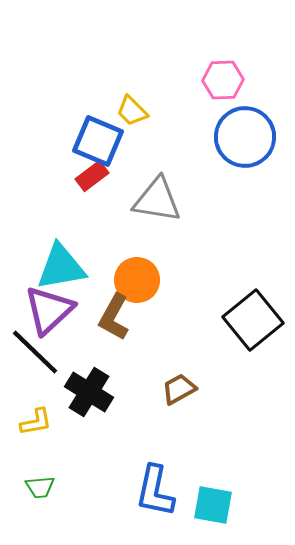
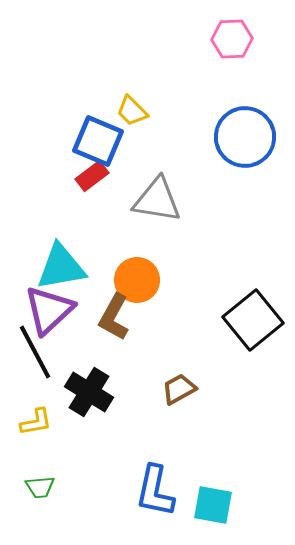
pink hexagon: moved 9 px right, 41 px up
black line: rotated 18 degrees clockwise
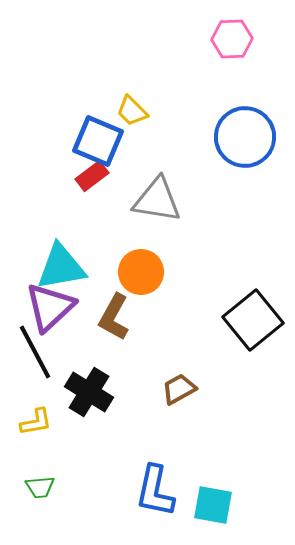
orange circle: moved 4 px right, 8 px up
purple triangle: moved 1 px right, 3 px up
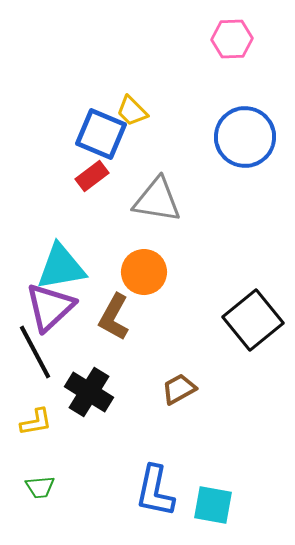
blue square: moved 3 px right, 7 px up
orange circle: moved 3 px right
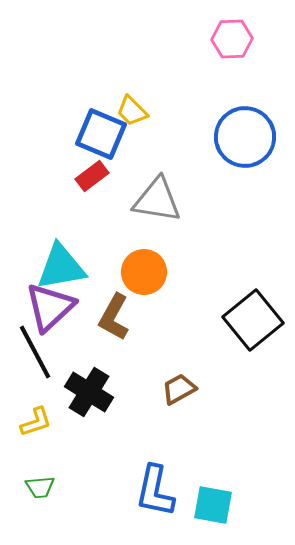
yellow L-shape: rotated 8 degrees counterclockwise
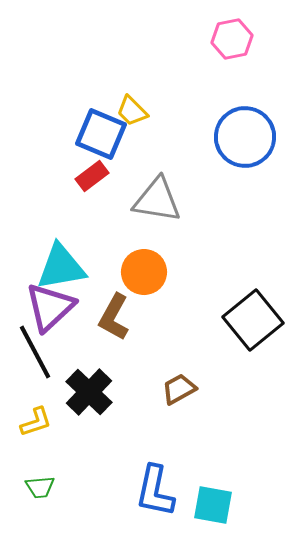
pink hexagon: rotated 9 degrees counterclockwise
black cross: rotated 12 degrees clockwise
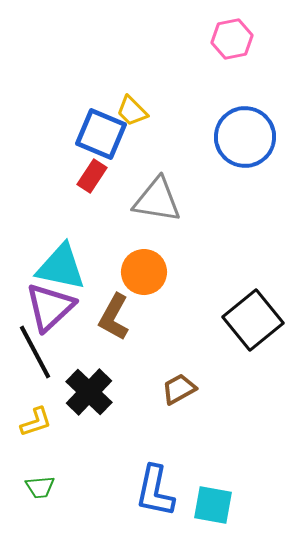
red rectangle: rotated 20 degrees counterclockwise
cyan triangle: rotated 22 degrees clockwise
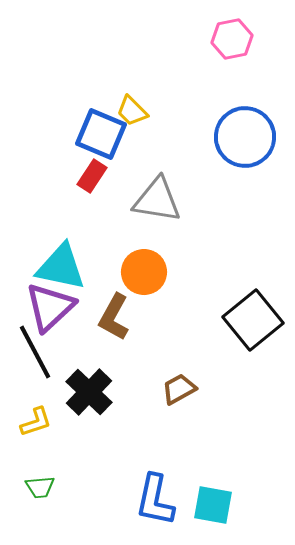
blue L-shape: moved 9 px down
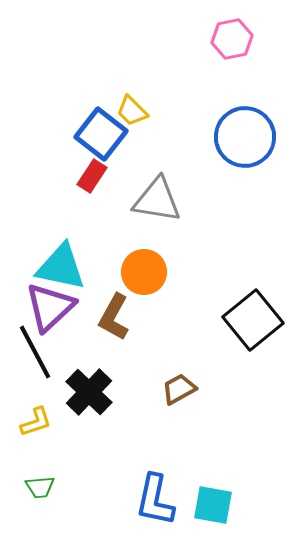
blue square: rotated 15 degrees clockwise
